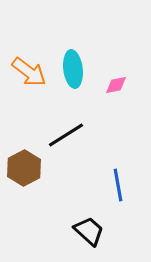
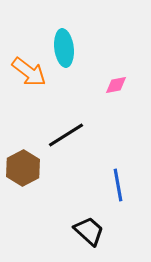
cyan ellipse: moved 9 px left, 21 px up
brown hexagon: moved 1 px left
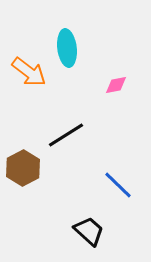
cyan ellipse: moved 3 px right
blue line: rotated 36 degrees counterclockwise
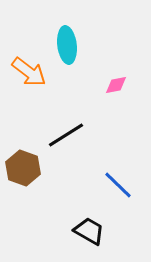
cyan ellipse: moved 3 px up
brown hexagon: rotated 12 degrees counterclockwise
black trapezoid: rotated 12 degrees counterclockwise
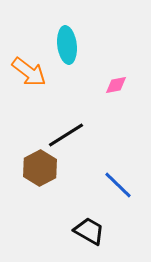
brown hexagon: moved 17 px right; rotated 12 degrees clockwise
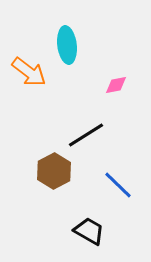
black line: moved 20 px right
brown hexagon: moved 14 px right, 3 px down
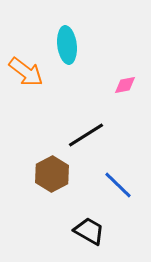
orange arrow: moved 3 px left
pink diamond: moved 9 px right
brown hexagon: moved 2 px left, 3 px down
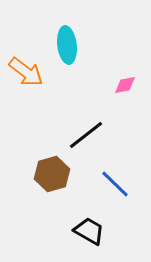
black line: rotated 6 degrees counterclockwise
brown hexagon: rotated 12 degrees clockwise
blue line: moved 3 px left, 1 px up
